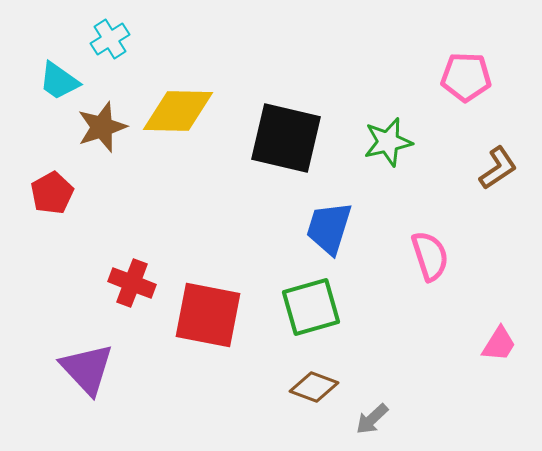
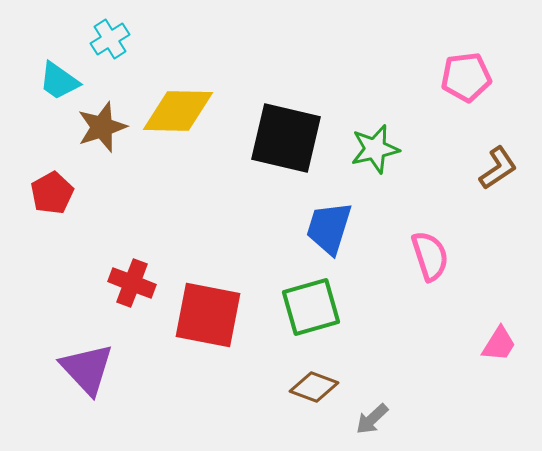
pink pentagon: rotated 9 degrees counterclockwise
green star: moved 13 px left, 7 px down
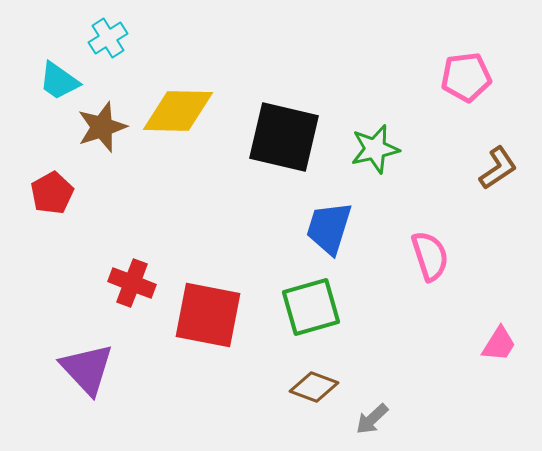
cyan cross: moved 2 px left, 1 px up
black square: moved 2 px left, 1 px up
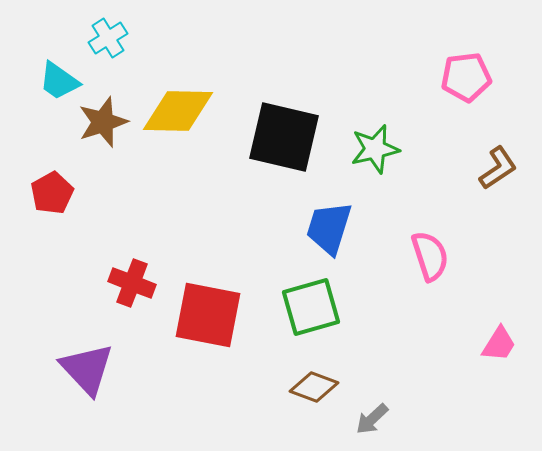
brown star: moved 1 px right, 5 px up
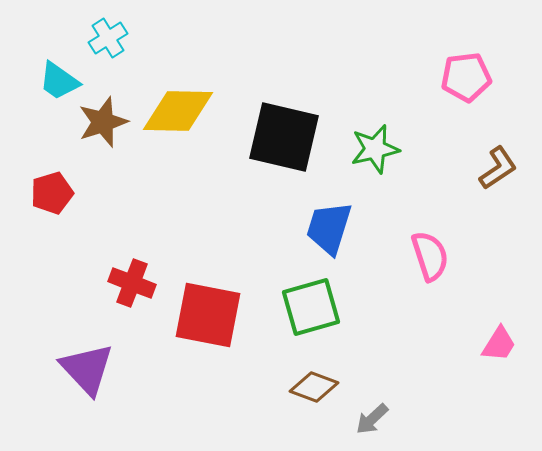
red pentagon: rotated 12 degrees clockwise
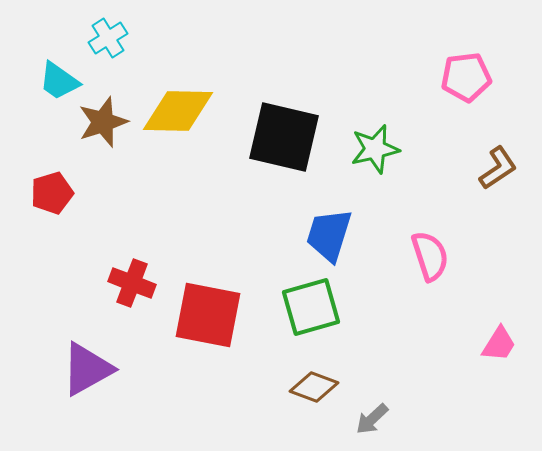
blue trapezoid: moved 7 px down
purple triangle: rotated 44 degrees clockwise
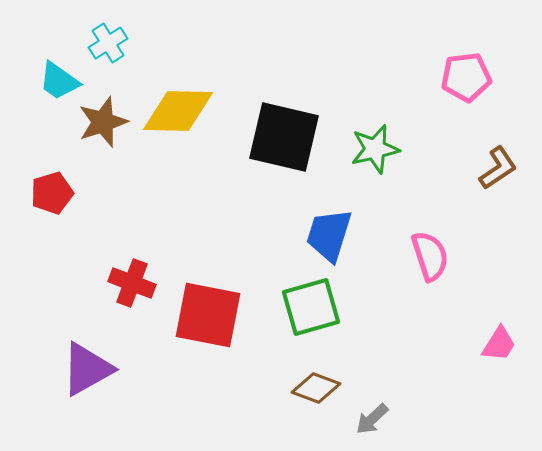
cyan cross: moved 5 px down
brown diamond: moved 2 px right, 1 px down
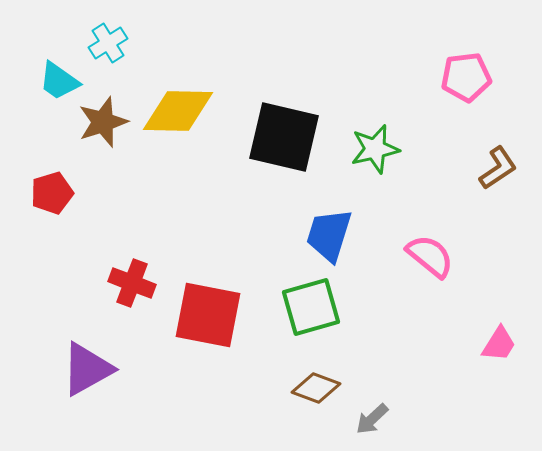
pink semicircle: rotated 33 degrees counterclockwise
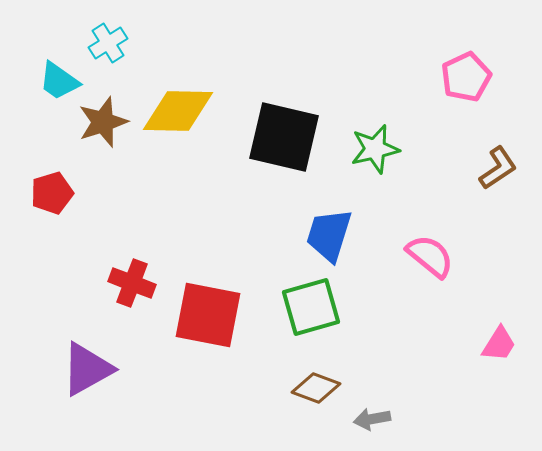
pink pentagon: rotated 18 degrees counterclockwise
gray arrow: rotated 33 degrees clockwise
